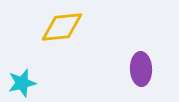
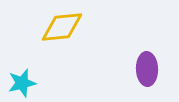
purple ellipse: moved 6 px right
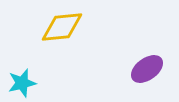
purple ellipse: rotated 56 degrees clockwise
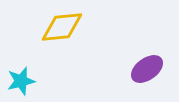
cyan star: moved 1 px left, 2 px up
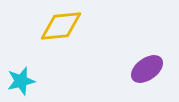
yellow diamond: moved 1 px left, 1 px up
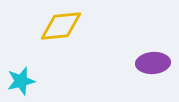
purple ellipse: moved 6 px right, 6 px up; rotated 32 degrees clockwise
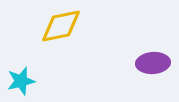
yellow diamond: rotated 6 degrees counterclockwise
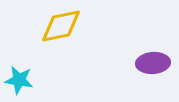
cyan star: moved 2 px left, 1 px up; rotated 24 degrees clockwise
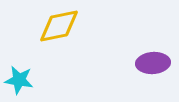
yellow diamond: moved 2 px left
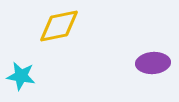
cyan star: moved 2 px right, 4 px up
